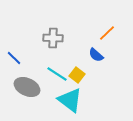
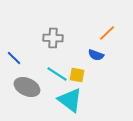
blue semicircle: rotated 21 degrees counterclockwise
yellow square: rotated 28 degrees counterclockwise
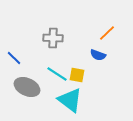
blue semicircle: moved 2 px right
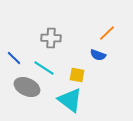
gray cross: moved 2 px left
cyan line: moved 13 px left, 6 px up
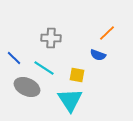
cyan triangle: rotated 20 degrees clockwise
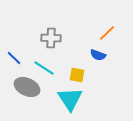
cyan triangle: moved 1 px up
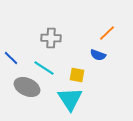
blue line: moved 3 px left
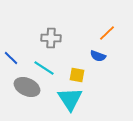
blue semicircle: moved 1 px down
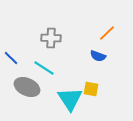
yellow square: moved 14 px right, 14 px down
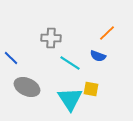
cyan line: moved 26 px right, 5 px up
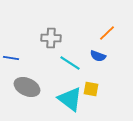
blue line: rotated 35 degrees counterclockwise
cyan triangle: rotated 20 degrees counterclockwise
